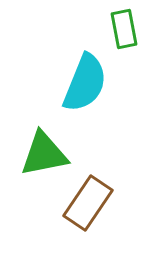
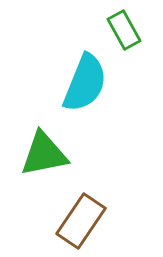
green rectangle: moved 1 px down; rotated 18 degrees counterclockwise
brown rectangle: moved 7 px left, 18 px down
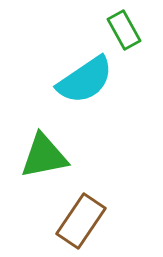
cyan semicircle: moved 3 px up; rotated 34 degrees clockwise
green triangle: moved 2 px down
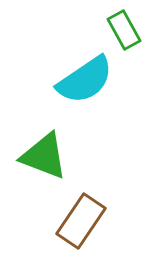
green triangle: rotated 32 degrees clockwise
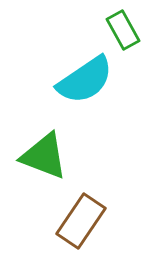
green rectangle: moved 1 px left
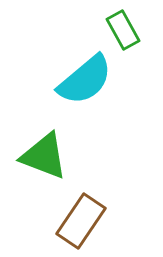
cyan semicircle: rotated 6 degrees counterclockwise
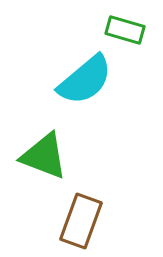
green rectangle: moved 2 px right; rotated 45 degrees counterclockwise
brown rectangle: rotated 14 degrees counterclockwise
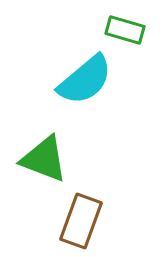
green triangle: moved 3 px down
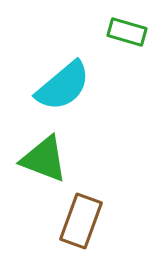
green rectangle: moved 2 px right, 2 px down
cyan semicircle: moved 22 px left, 6 px down
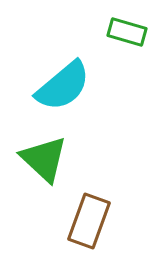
green triangle: rotated 22 degrees clockwise
brown rectangle: moved 8 px right
